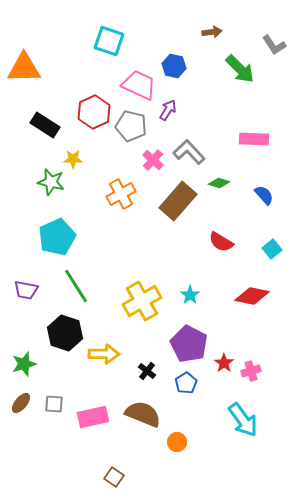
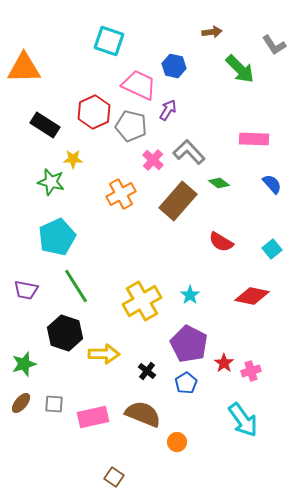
green diamond at (219, 183): rotated 20 degrees clockwise
blue semicircle at (264, 195): moved 8 px right, 11 px up
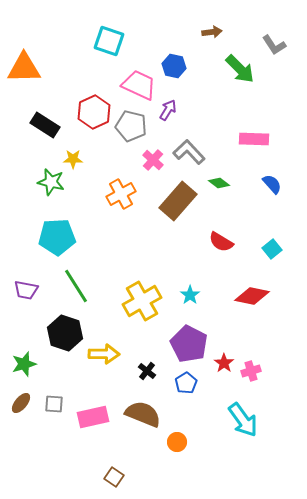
cyan pentagon at (57, 237): rotated 21 degrees clockwise
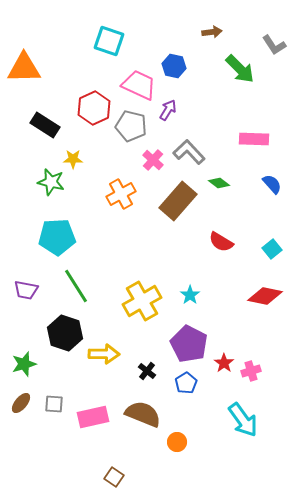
red hexagon at (94, 112): moved 4 px up
red diamond at (252, 296): moved 13 px right
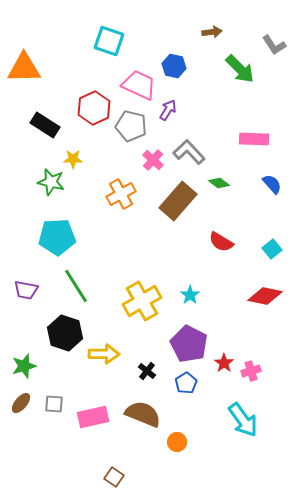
green star at (24, 364): moved 2 px down
